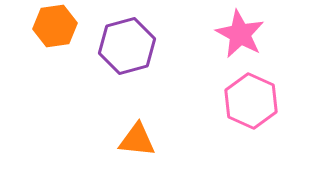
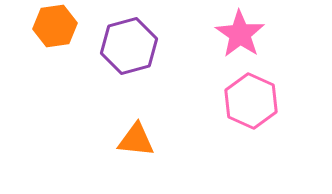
pink star: rotated 6 degrees clockwise
purple hexagon: moved 2 px right
orange triangle: moved 1 px left
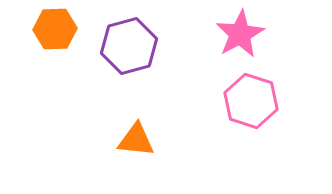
orange hexagon: moved 3 px down; rotated 6 degrees clockwise
pink star: rotated 9 degrees clockwise
pink hexagon: rotated 6 degrees counterclockwise
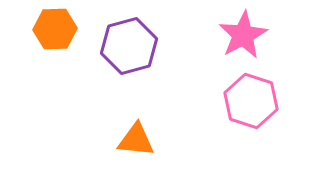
pink star: moved 3 px right, 1 px down
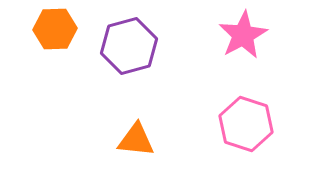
pink hexagon: moved 5 px left, 23 px down
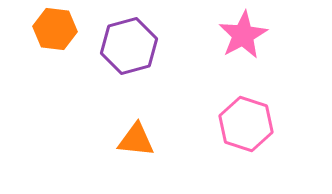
orange hexagon: rotated 9 degrees clockwise
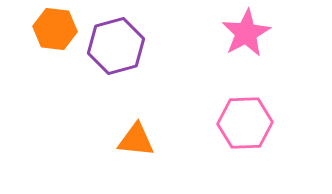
pink star: moved 3 px right, 2 px up
purple hexagon: moved 13 px left
pink hexagon: moved 1 px left, 1 px up; rotated 20 degrees counterclockwise
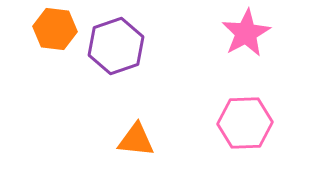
purple hexagon: rotated 4 degrees counterclockwise
